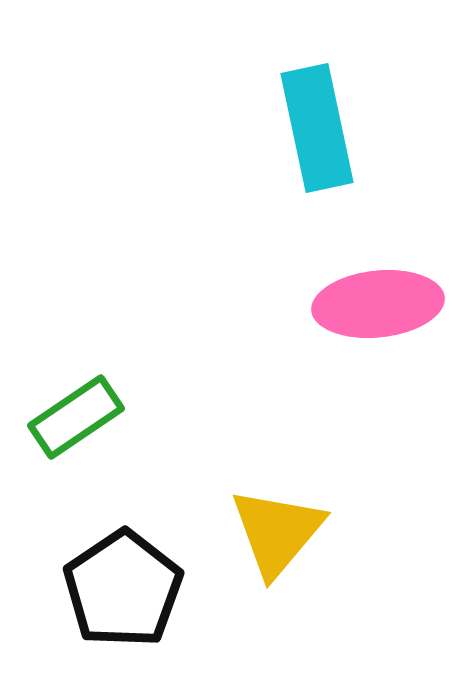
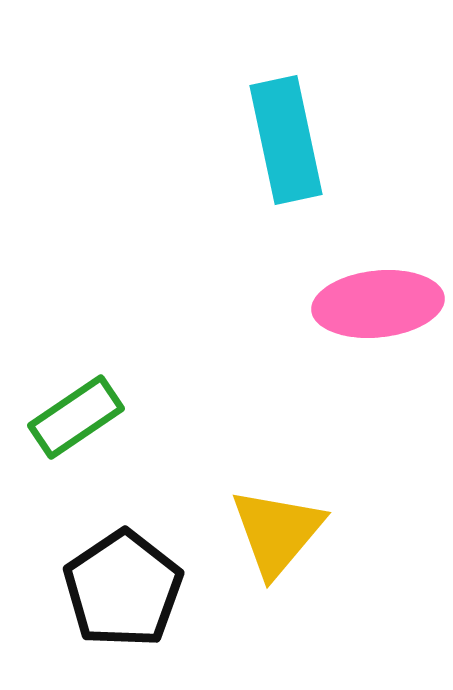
cyan rectangle: moved 31 px left, 12 px down
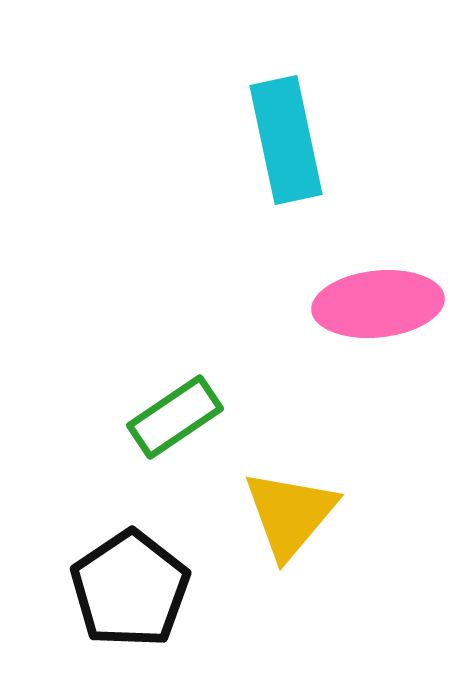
green rectangle: moved 99 px right
yellow triangle: moved 13 px right, 18 px up
black pentagon: moved 7 px right
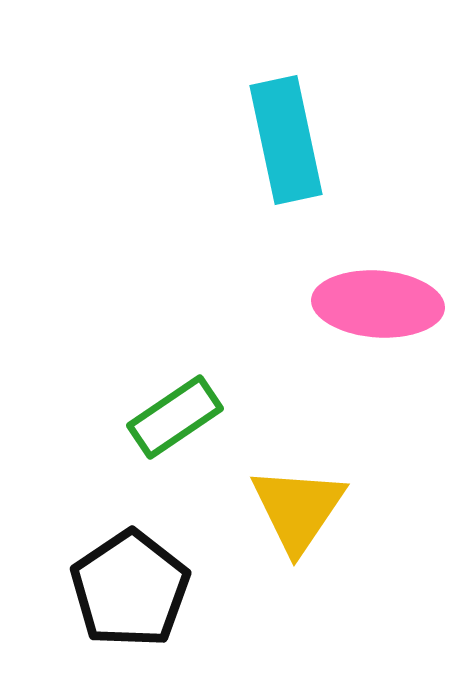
pink ellipse: rotated 10 degrees clockwise
yellow triangle: moved 8 px right, 5 px up; rotated 6 degrees counterclockwise
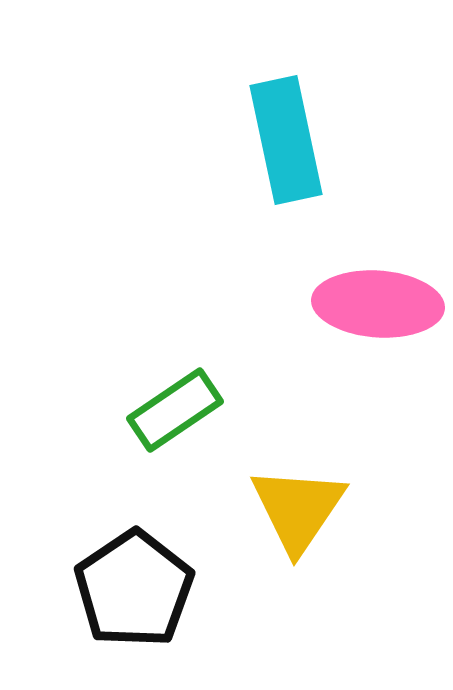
green rectangle: moved 7 px up
black pentagon: moved 4 px right
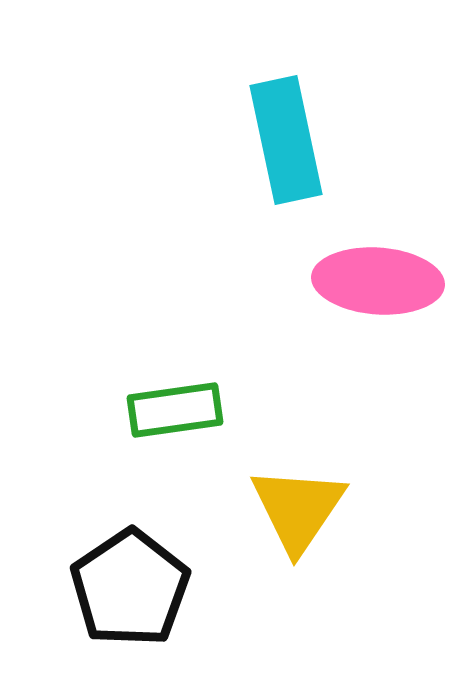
pink ellipse: moved 23 px up
green rectangle: rotated 26 degrees clockwise
black pentagon: moved 4 px left, 1 px up
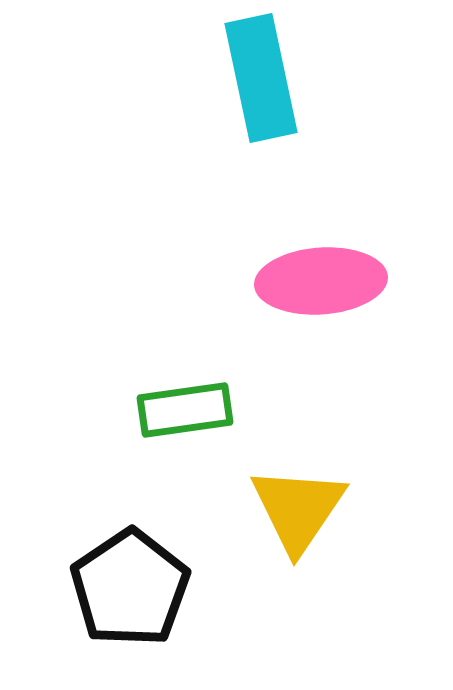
cyan rectangle: moved 25 px left, 62 px up
pink ellipse: moved 57 px left; rotated 8 degrees counterclockwise
green rectangle: moved 10 px right
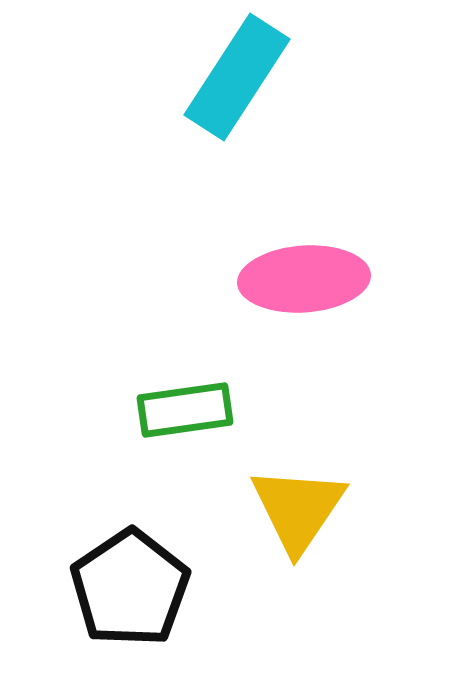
cyan rectangle: moved 24 px left, 1 px up; rotated 45 degrees clockwise
pink ellipse: moved 17 px left, 2 px up
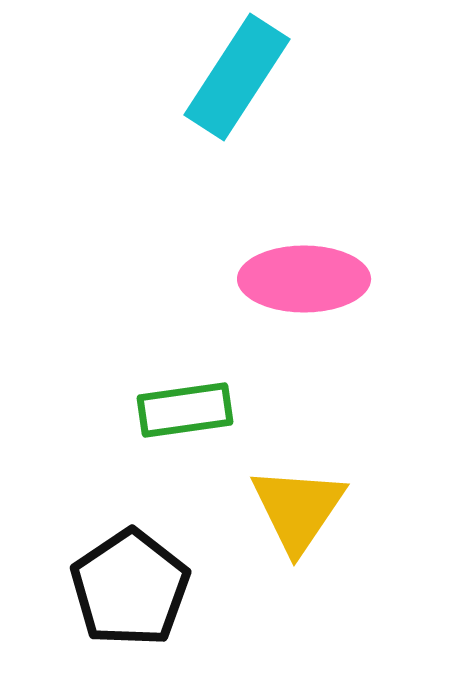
pink ellipse: rotated 4 degrees clockwise
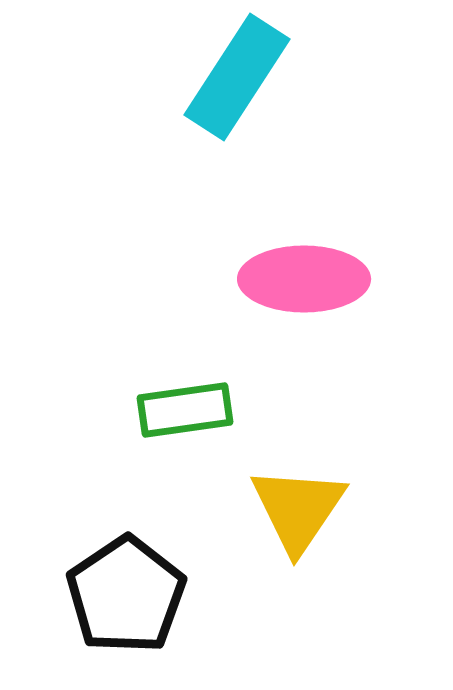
black pentagon: moved 4 px left, 7 px down
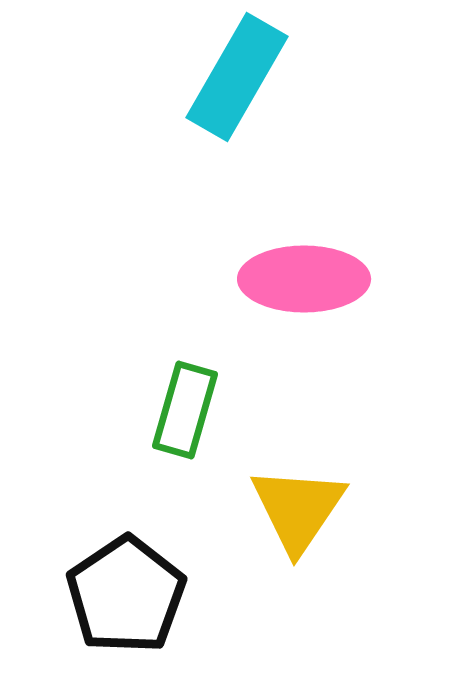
cyan rectangle: rotated 3 degrees counterclockwise
green rectangle: rotated 66 degrees counterclockwise
